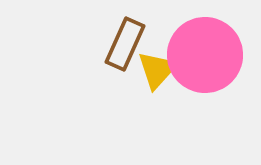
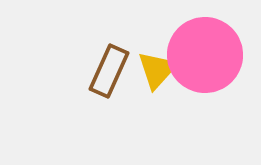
brown rectangle: moved 16 px left, 27 px down
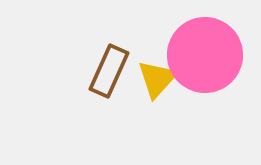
yellow triangle: moved 9 px down
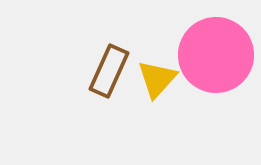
pink circle: moved 11 px right
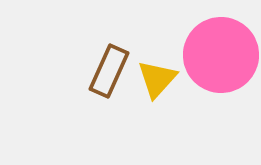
pink circle: moved 5 px right
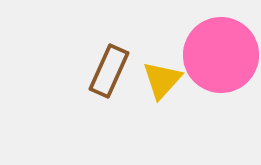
yellow triangle: moved 5 px right, 1 px down
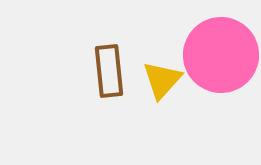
brown rectangle: rotated 30 degrees counterclockwise
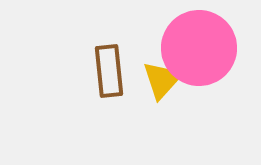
pink circle: moved 22 px left, 7 px up
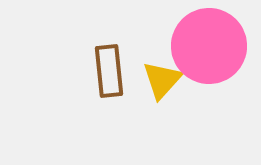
pink circle: moved 10 px right, 2 px up
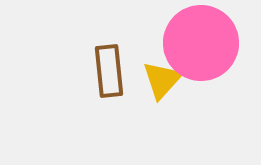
pink circle: moved 8 px left, 3 px up
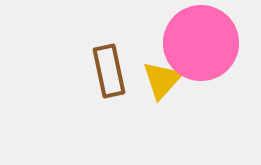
brown rectangle: rotated 6 degrees counterclockwise
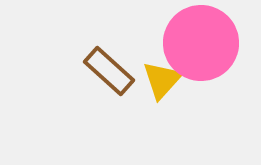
brown rectangle: rotated 36 degrees counterclockwise
